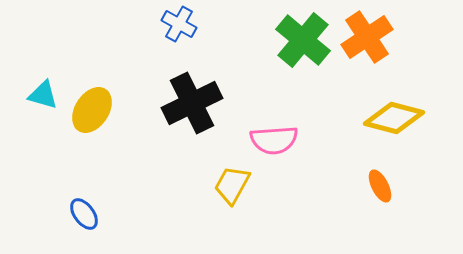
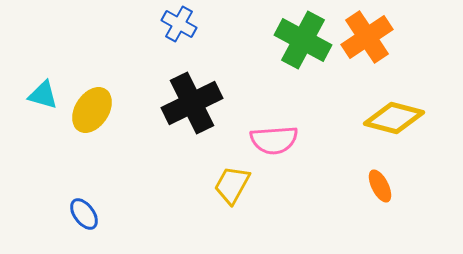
green cross: rotated 12 degrees counterclockwise
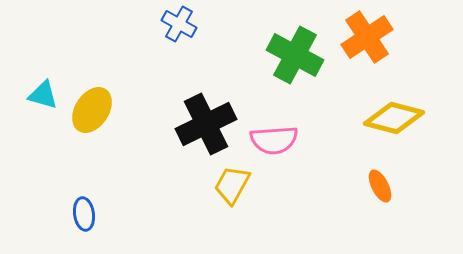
green cross: moved 8 px left, 15 px down
black cross: moved 14 px right, 21 px down
blue ellipse: rotated 28 degrees clockwise
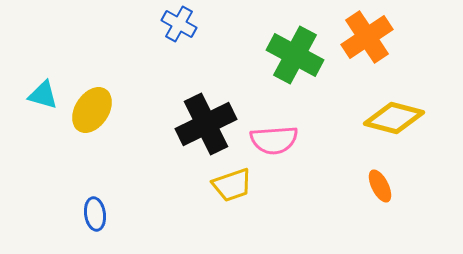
yellow trapezoid: rotated 138 degrees counterclockwise
blue ellipse: moved 11 px right
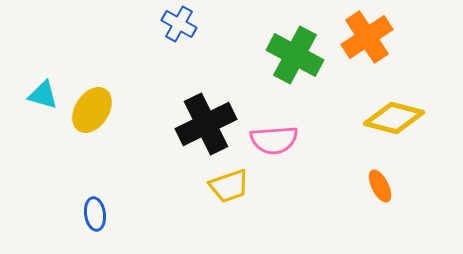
yellow trapezoid: moved 3 px left, 1 px down
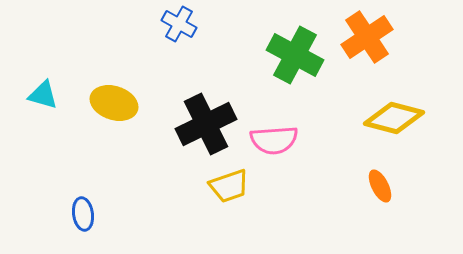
yellow ellipse: moved 22 px right, 7 px up; rotated 75 degrees clockwise
blue ellipse: moved 12 px left
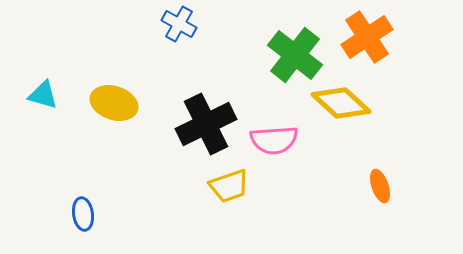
green cross: rotated 10 degrees clockwise
yellow diamond: moved 53 px left, 15 px up; rotated 28 degrees clockwise
orange ellipse: rotated 8 degrees clockwise
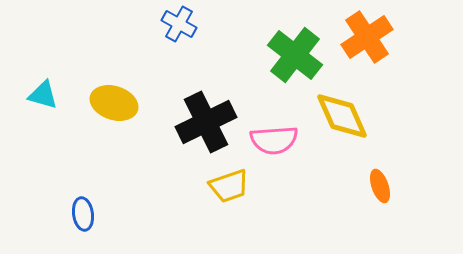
yellow diamond: moved 1 px right, 13 px down; rotated 24 degrees clockwise
black cross: moved 2 px up
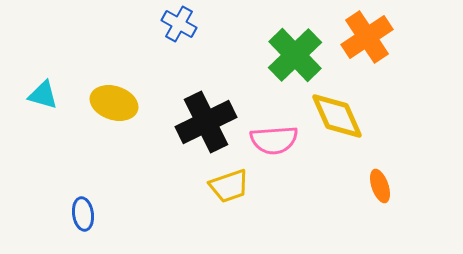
green cross: rotated 8 degrees clockwise
yellow diamond: moved 5 px left
